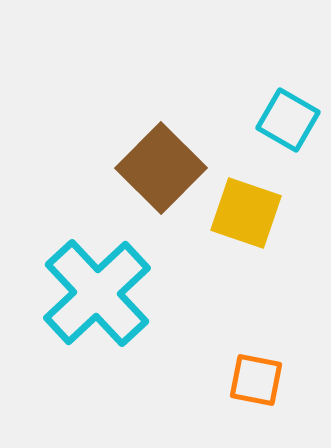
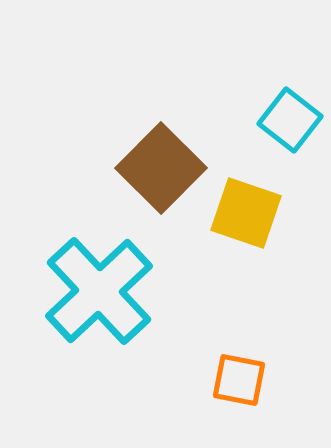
cyan square: moved 2 px right; rotated 8 degrees clockwise
cyan cross: moved 2 px right, 2 px up
orange square: moved 17 px left
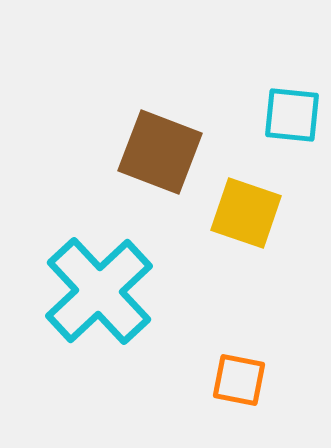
cyan square: moved 2 px right, 5 px up; rotated 32 degrees counterclockwise
brown square: moved 1 px left, 16 px up; rotated 24 degrees counterclockwise
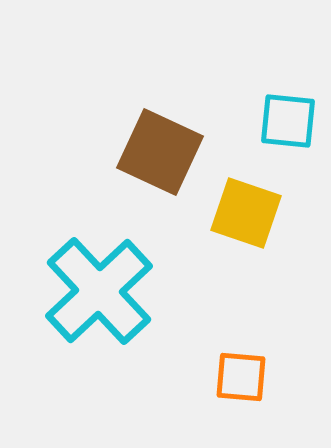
cyan square: moved 4 px left, 6 px down
brown square: rotated 4 degrees clockwise
orange square: moved 2 px right, 3 px up; rotated 6 degrees counterclockwise
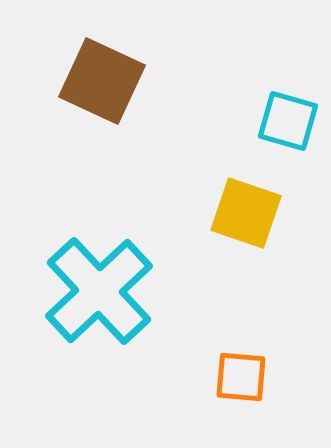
cyan square: rotated 10 degrees clockwise
brown square: moved 58 px left, 71 px up
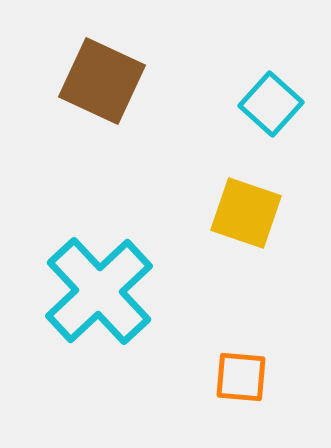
cyan square: moved 17 px left, 17 px up; rotated 26 degrees clockwise
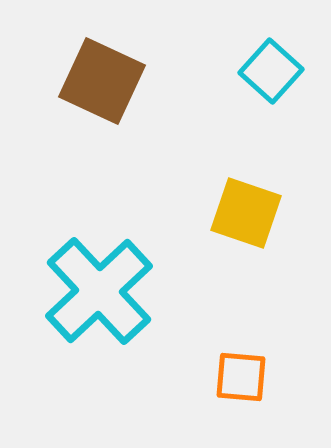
cyan square: moved 33 px up
